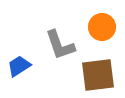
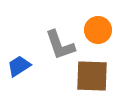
orange circle: moved 4 px left, 3 px down
brown square: moved 6 px left, 1 px down; rotated 9 degrees clockwise
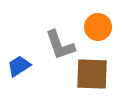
orange circle: moved 3 px up
brown square: moved 2 px up
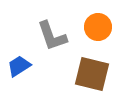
gray L-shape: moved 8 px left, 9 px up
brown square: rotated 12 degrees clockwise
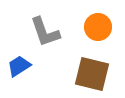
gray L-shape: moved 7 px left, 4 px up
